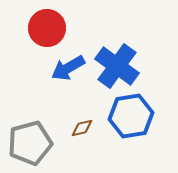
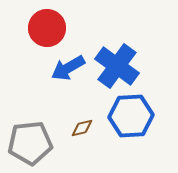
blue hexagon: rotated 6 degrees clockwise
gray pentagon: rotated 9 degrees clockwise
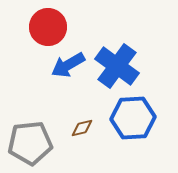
red circle: moved 1 px right, 1 px up
blue arrow: moved 3 px up
blue hexagon: moved 2 px right, 2 px down
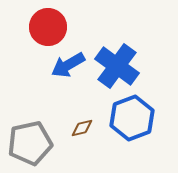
blue hexagon: moved 1 px left; rotated 18 degrees counterclockwise
gray pentagon: rotated 6 degrees counterclockwise
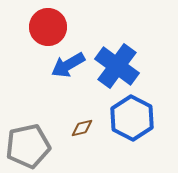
blue hexagon: rotated 12 degrees counterclockwise
gray pentagon: moved 2 px left, 3 px down
